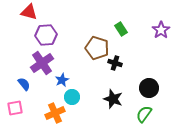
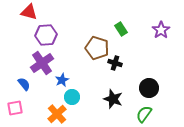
orange cross: moved 2 px right, 1 px down; rotated 18 degrees counterclockwise
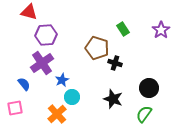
green rectangle: moved 2 px right
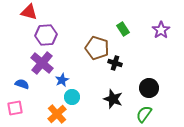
purple cross: rotated 15 degrees counterclockwise
blue semicircle: moved 2 px left; rotated 32 degrees counterclockwise
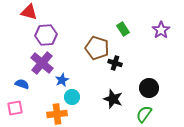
orange cross: rotated 36 degrees clockwise
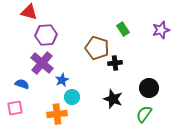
purple star: rotated 18 degrees clockwise
black cross: rotated 24 degrees counterclockwise
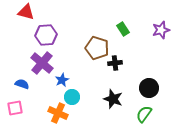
red triangle: moved 3 px left
orange cross: moved 1 px right, 1 px up; rotated 30 degrees clockwise
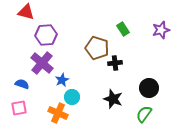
pink square: moved 4 px right
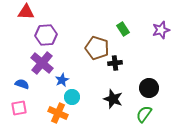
red triangle: rotated 12 degrees counterclockwise
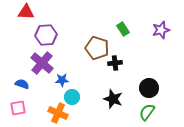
blue star: rotated 24 degrees clockwise
pink square: moved 1 px left
green semicircle: moved 3 px right, 2 px up
